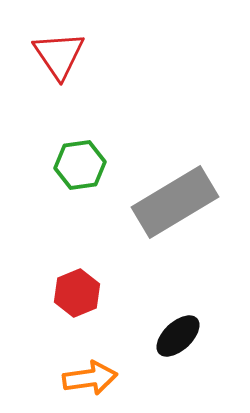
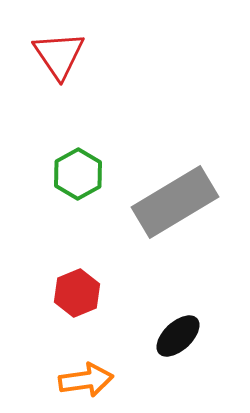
green hexagon: moved 2 px left, 9 px down; rotated 21 degrees counterclockwise
orange arrow: moved 4 px left, 2 px down
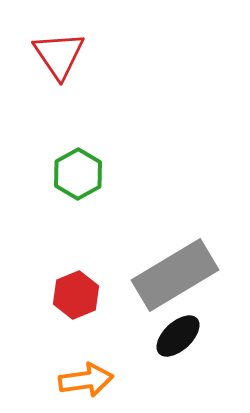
gray rectangle: moved 73 px down
red hexagon: moved 1 px left, 2 px down
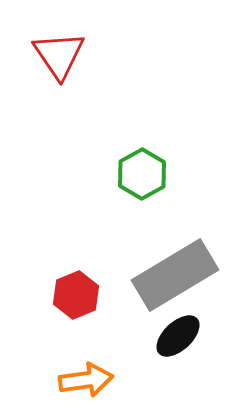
green hexagon: moved 64 px right
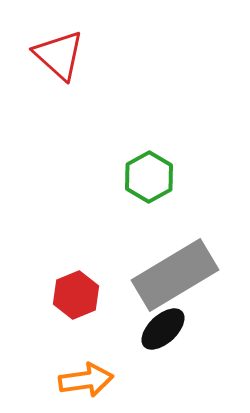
red triangle: rotated 14 degrees counterclockwise
green hexagon: moved 7 px right, 3 px down
black ellipse: moved 15 px left, 7 px up
